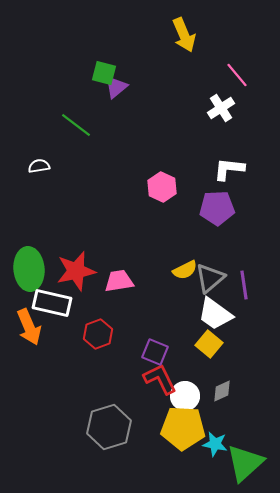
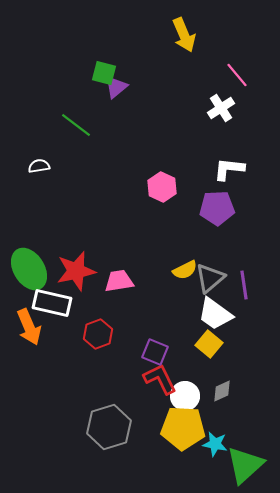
green ellipse: rotated 27 degrees counterclockwise
green triangle: moved 2 px down
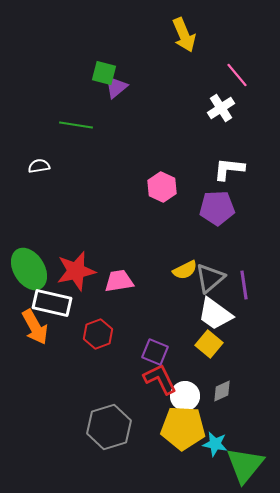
green line: rotated 28 degrees counterclockwise
orange arrow: moved 6 px right; rotated 6 degrees counterclockwise
green triangle: rotated 9 degrees counterclockwise
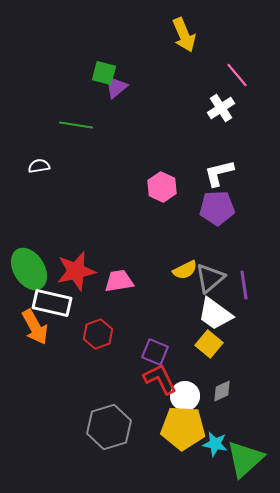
white L-shape: moved 10 px left, 4 px down; rotated 20 degrees counterclockwise
green triangle: moved 6 px up; rotated 9 degrees clockwise
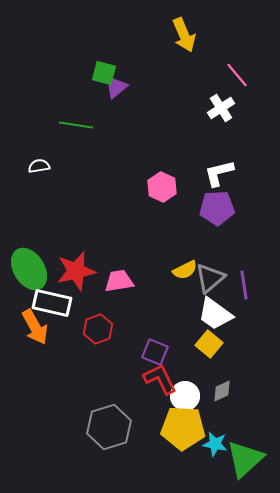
red hexagon: moved 5 px up
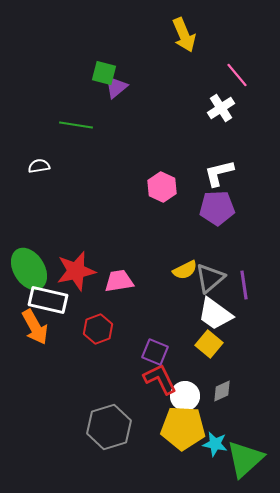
white rectangle: moved 4 px left, 3 px up
